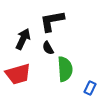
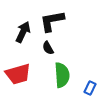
black arrow: moved 7 px up
green semicircle: moved 3 px left, 6 px down
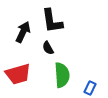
black L-shape: rotated 88 degrees counterclockwise
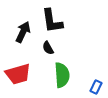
blue rectangle: moved 6 px right, 1 px up
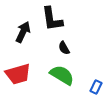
black L-shape: moved 2 px up
black semicircle: moved 16 px right
green semicircle: rotated 55 degrees counterclockwise
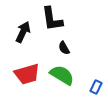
red trapezoid: moved 9 px right
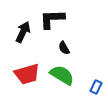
black L-shape: rotated 96 degrees clockwise
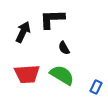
red trapezoid: rotated 12 degrees clockwise
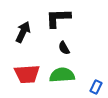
black L-shape: moved 6 px right, 1 px up
green semicircle: rotated 35 degrees counterclockwise
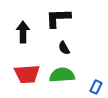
black arrow: rotated 25 degrees counterclockwise
